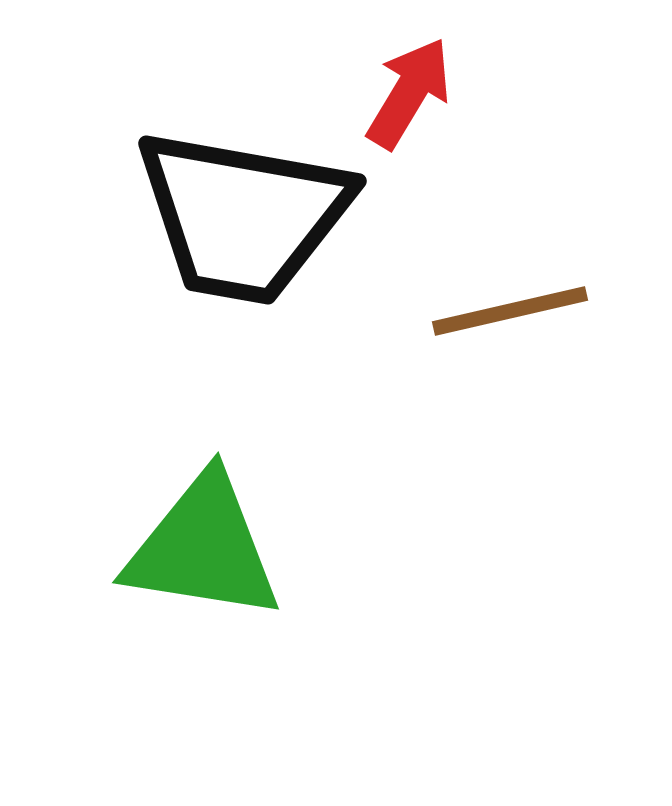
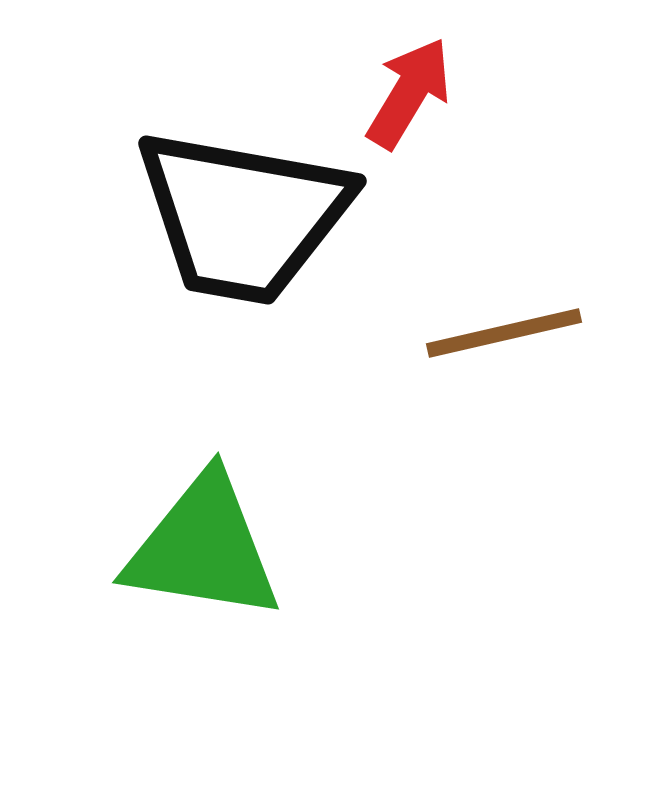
brown line: moved 6 px left, 22 px down
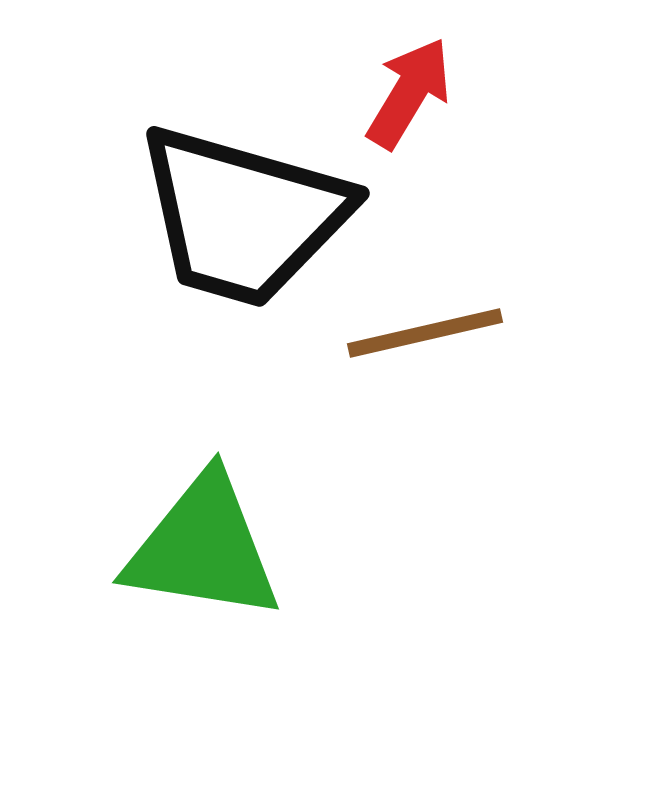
black trapezoid: rotated 6 degrees clockwise
brown line: moved 79 px left
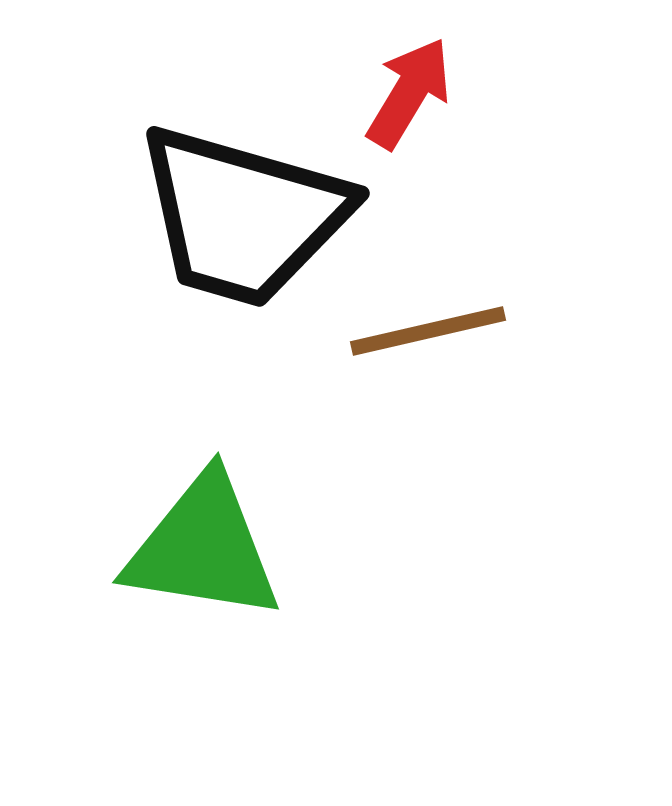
brown line: moved 3 px right, 2 px up
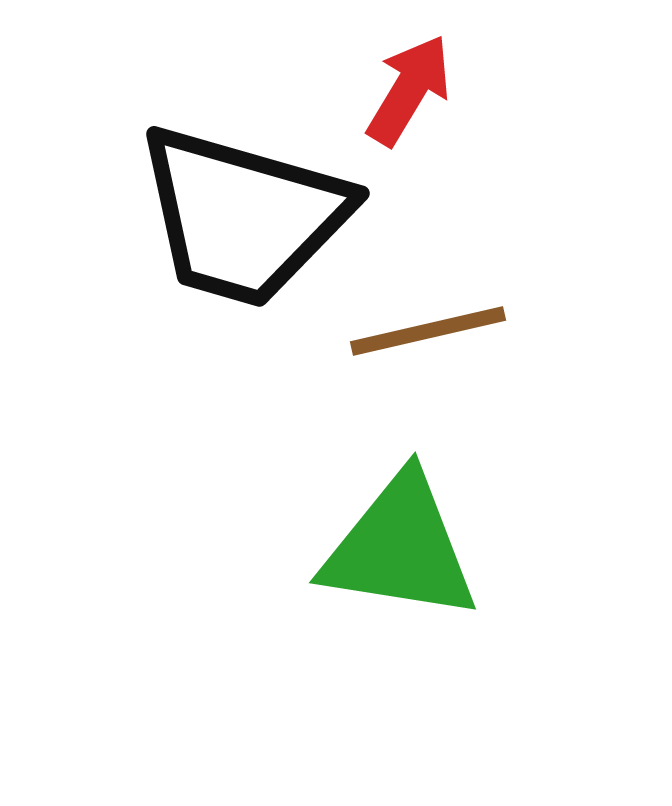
red arrow: moved 3 px up
green triangle: moved 197 px right
